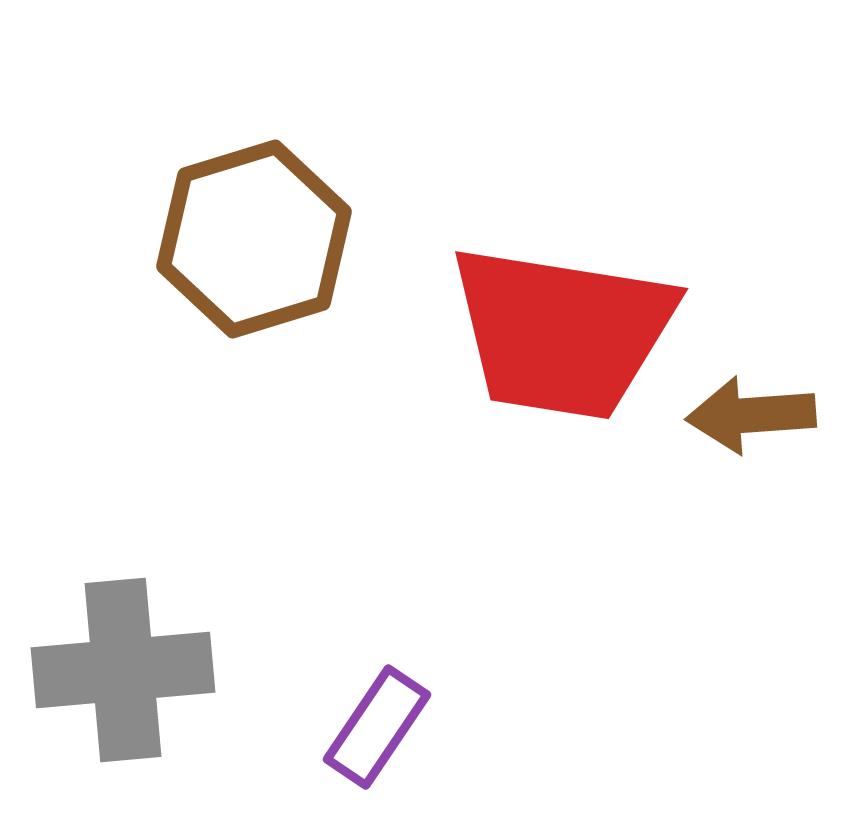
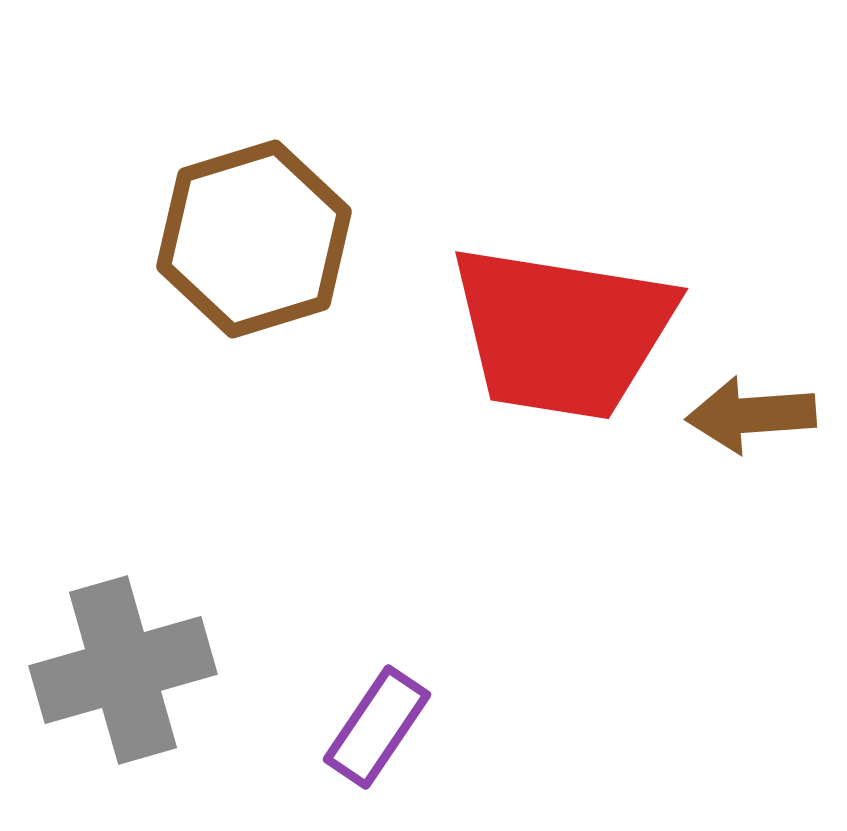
gray cross: rotated 11 degrees counterclockwise
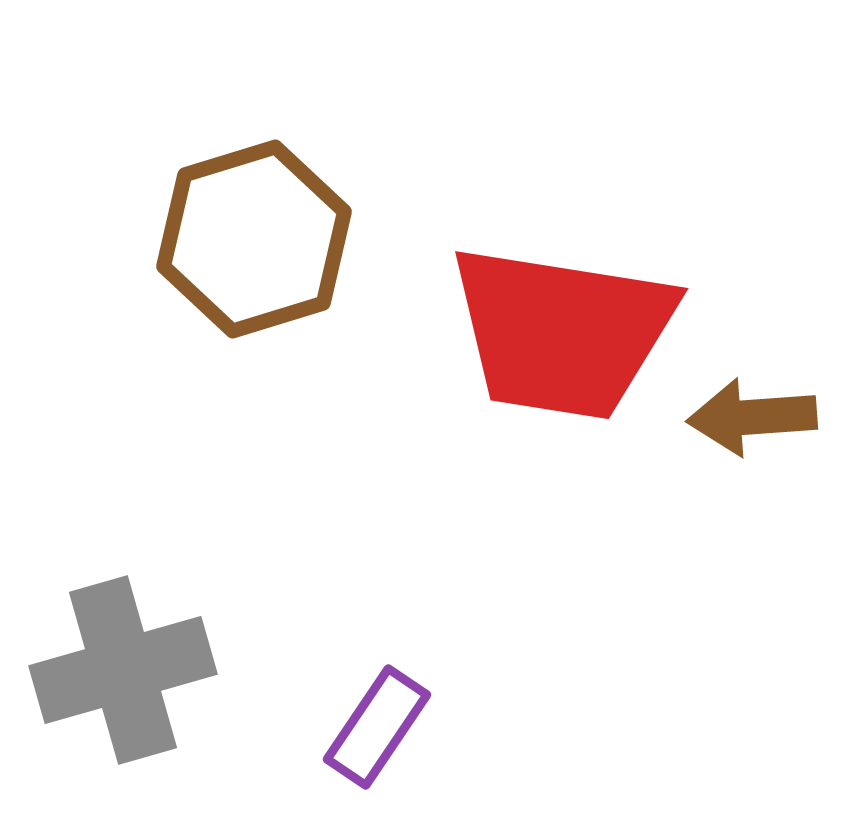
brown arrow: moved 1 px right, 2 px down
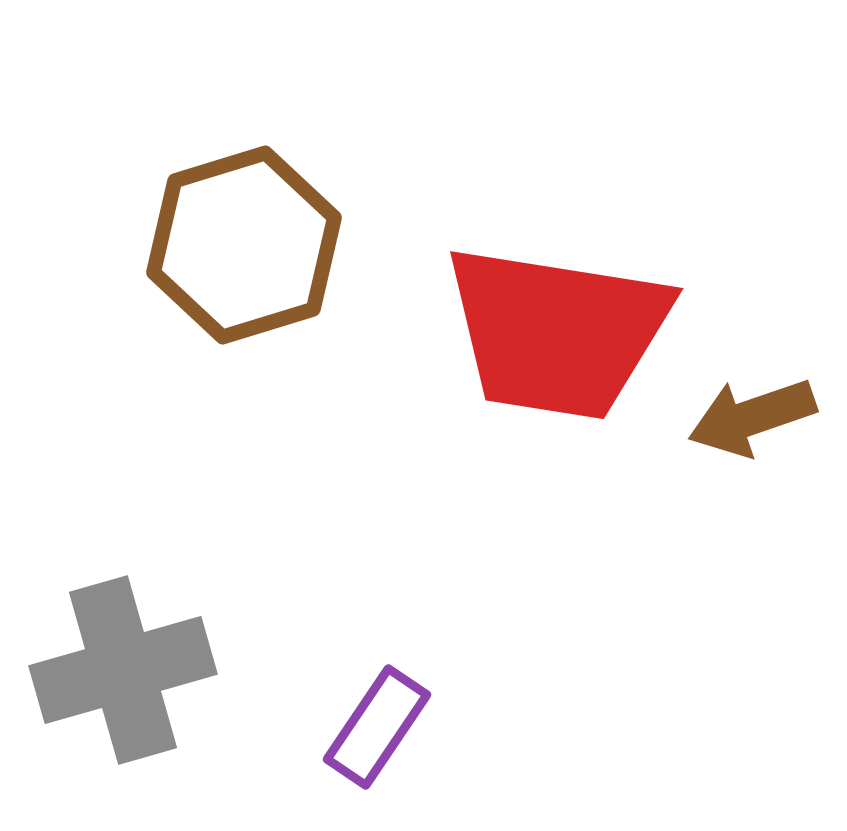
brown hexagon: moved 10 px left, 6 px down
red trapezoid: moved 5 px left
brown arrow: rotated 15 degrees counterclockwise
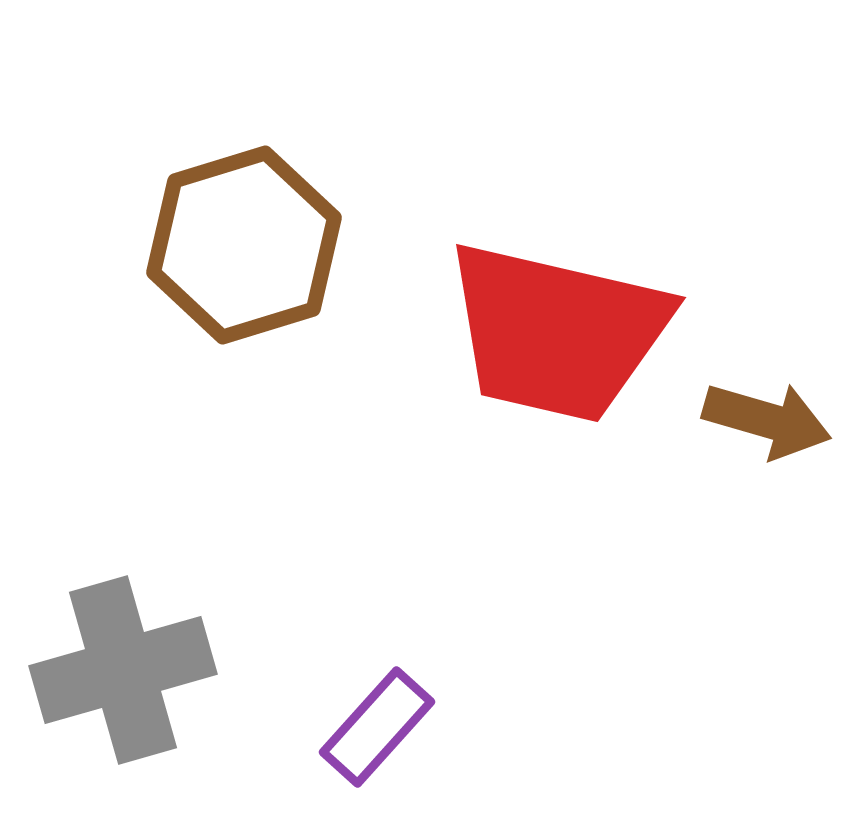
red trapezoid: rotated 4 degrees clockwise
brown arrow: moved 15 px right, 3 px down; rotated 145 degrees counterclockwise
purple rectangle: rotated 8 degrees clockwise
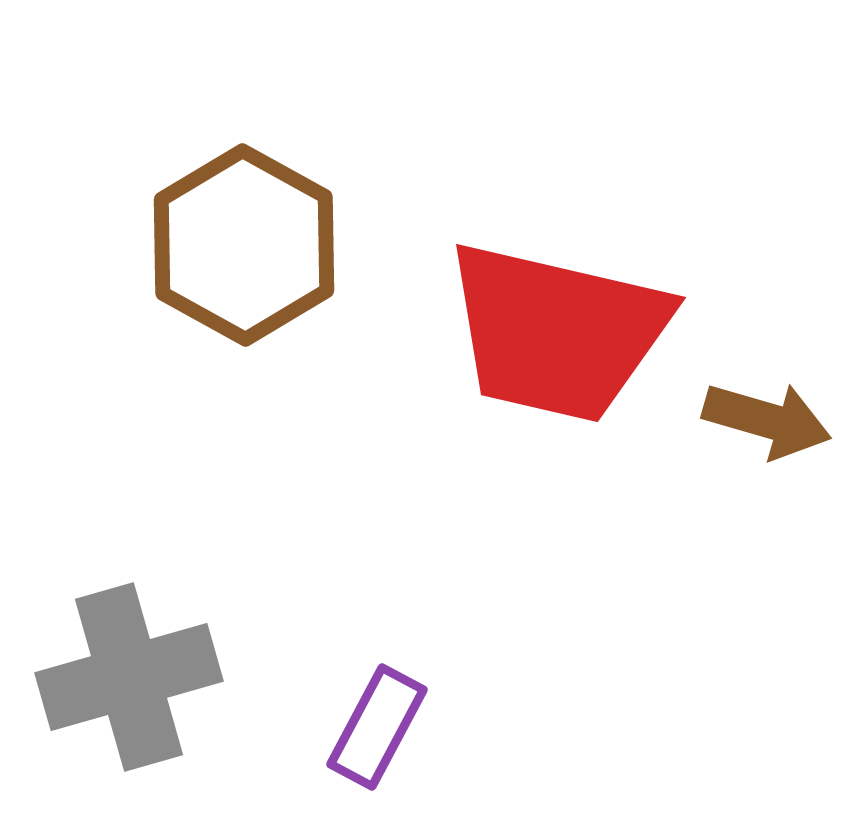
brown hexagon: rotated 14 degrees counterclockwise
gray cross: moved 6 px right, 7 px down
purple rectangle: rotated 14 degrees counterclockwise
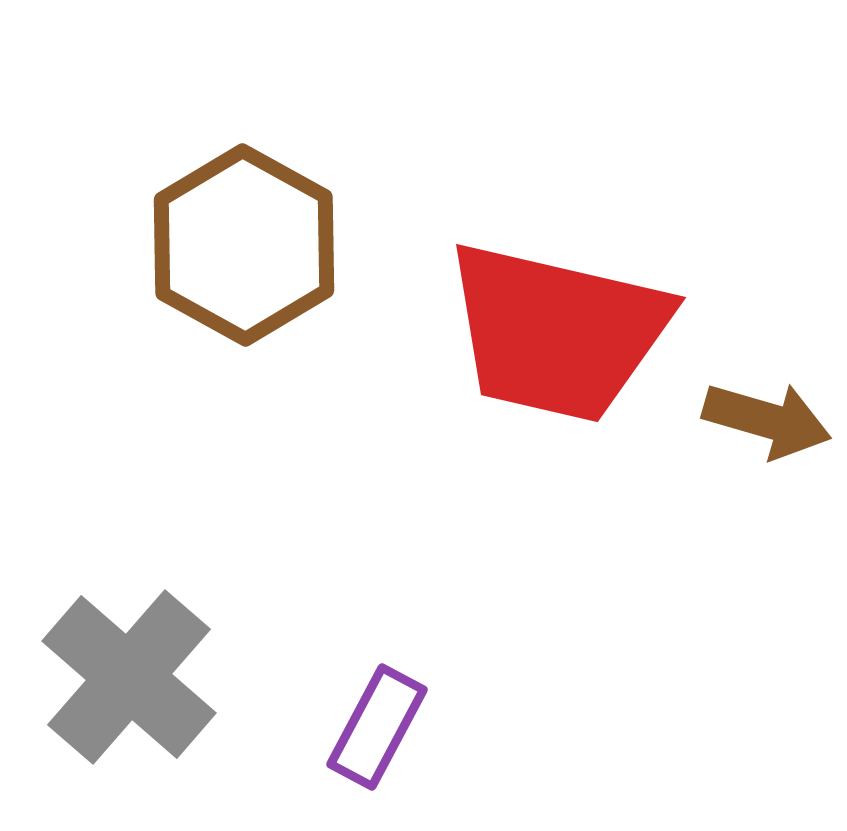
gray cross: rotated 33 degrees counterclockwise
